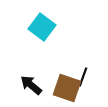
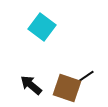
black line: moved 2 px right; rotated 36 degrees clockwise
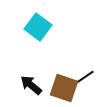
cyan square: moved 4 px left
brown square: moved 3 px left
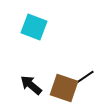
cyan square: moved 4 px left; rotated 16 degrees counterclockwise
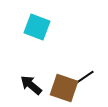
cyan square: moved 3 px right
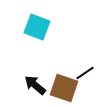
black line: moved 4 px up
black arrow: moved 4 px right
